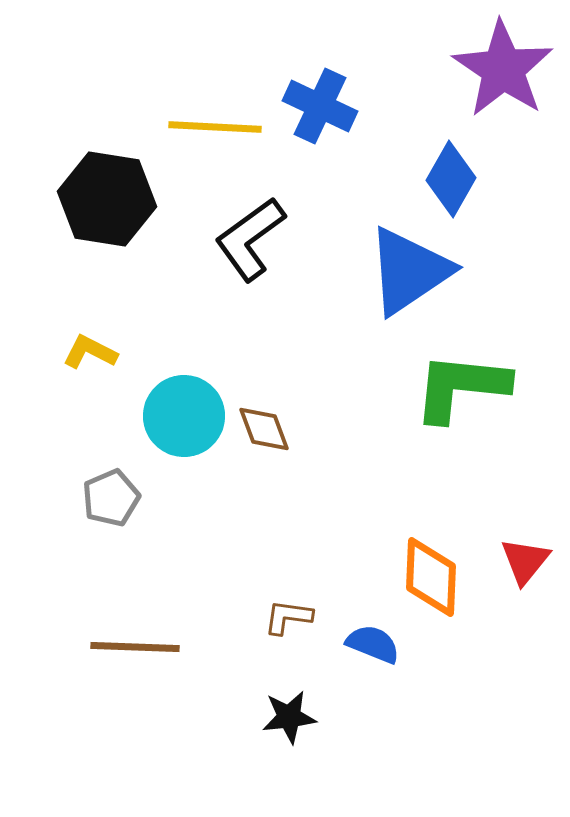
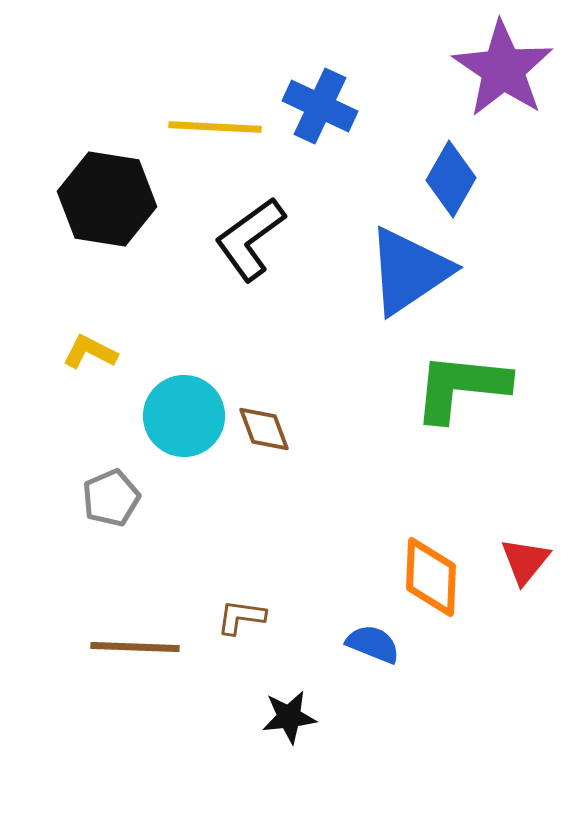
brown L-shape: moved 47 px left
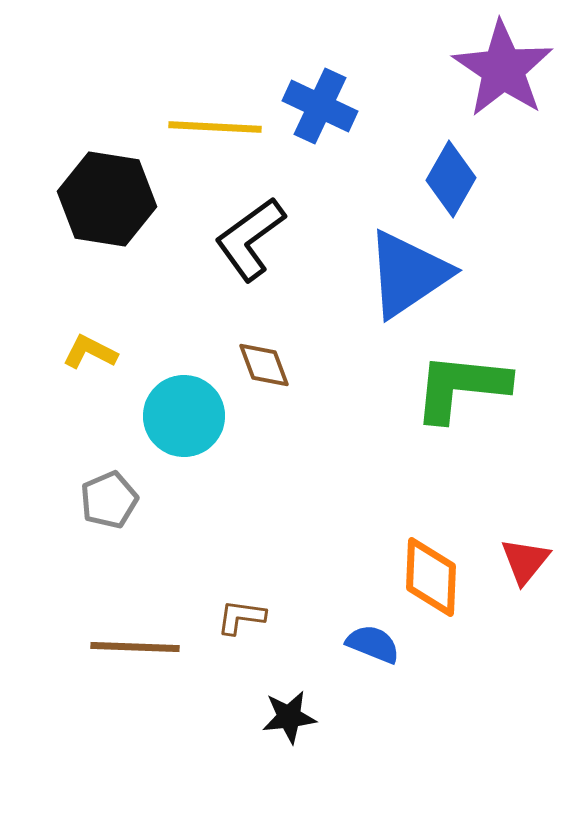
blue triangle: moved 1 px left, 3 px down
brown diamond: moved 64 px up
gray pentagon: moved 2 px left, 2 px down
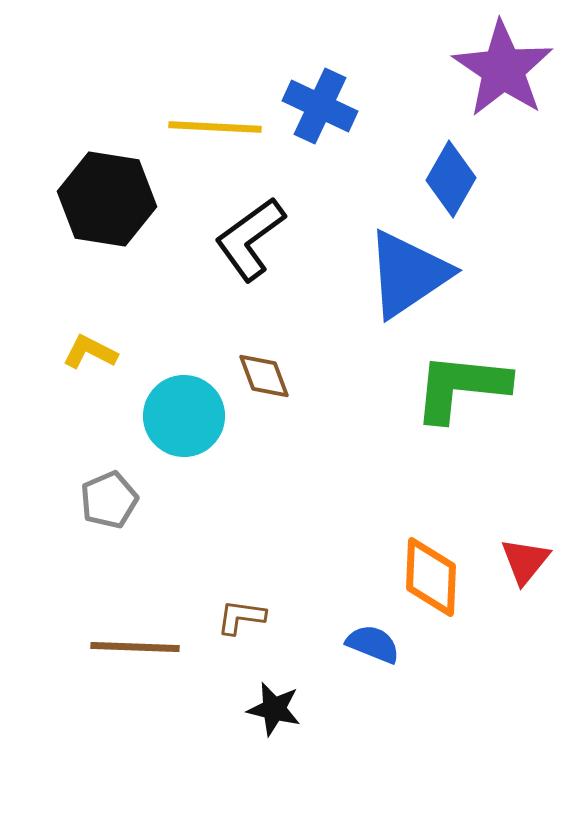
brown diamond: moved 11 px down
black star: moved 15 px left, 8 px up; rotated 20 degrees clockwise
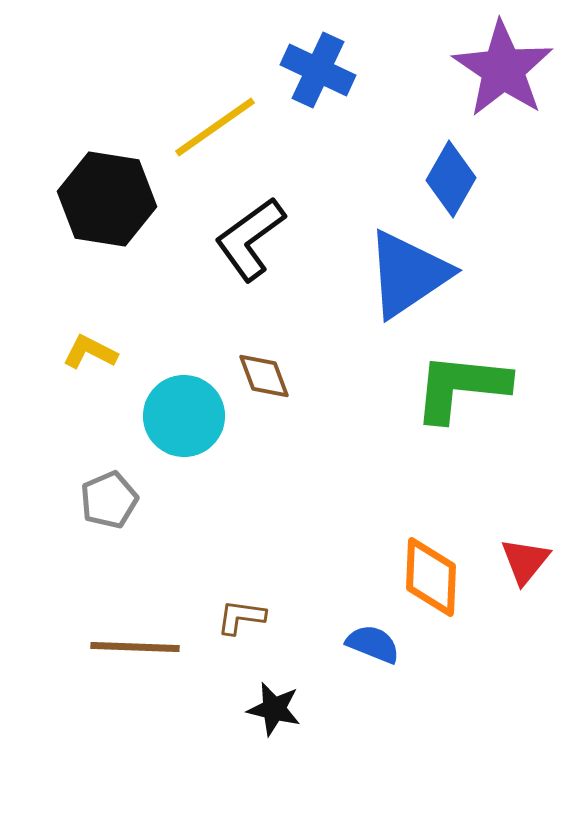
blue cross: moved 2 px left, 36 px up
yellow line: rotated 38 degrees counterclockwise
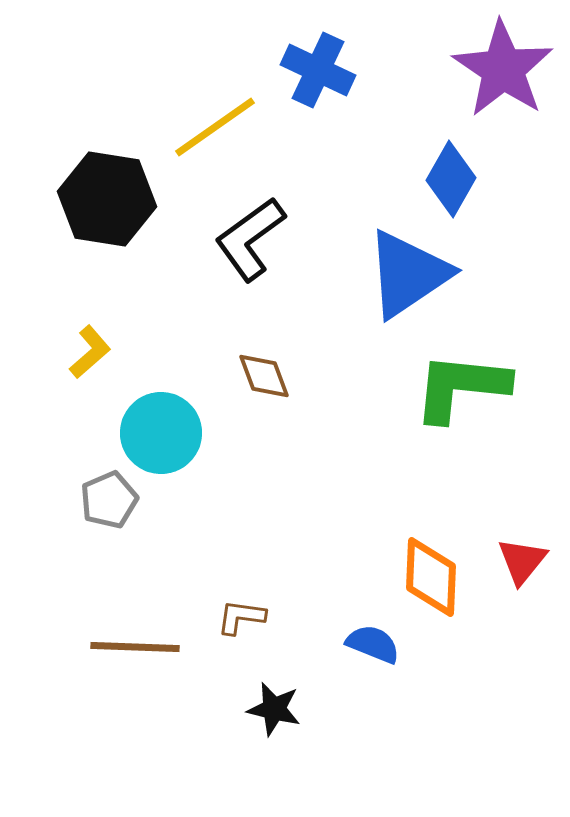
yellow L-shape: rotated 112 degrees clockwise
cyan circle: moved 23 px left, 17 px down
red triangle: moved 3 px left
